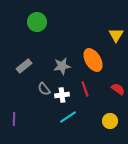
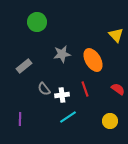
yellow triangle: rotated 14 degrees counterclockwise
gray star: moved 12 px up
purple line: moved 6 px right
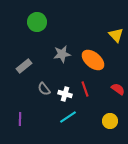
orange ellipse: rotated 20 degrees counterclockwise
white cross: moved 3 px right, 1 px up; rotated 24 degrees clockwise
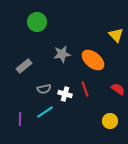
gray semicircle: rotated 64 degrees counterclockwise
cyan line: moved 23 px left, 5 px up
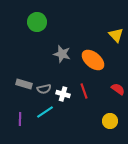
gray star: rotated 24 degrees clockwise
gray rectangle: moved 18 px down; rotated 56 degrees clockwise
red line: moved 1 px left, 2 px down
white cross: moved 2 px left
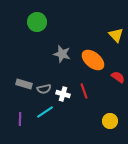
red semicircle: moved 12 px up
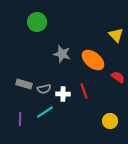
white cross: rotated 16 degrees counterclockwise
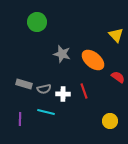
cyan line: moved 1 px right; rotated 48 degrees clockwise
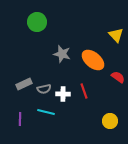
gray rectangle: rotated 42 degrees counterclockwise
